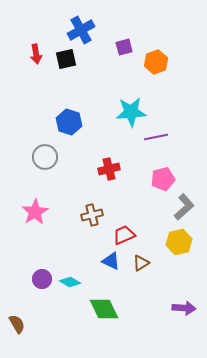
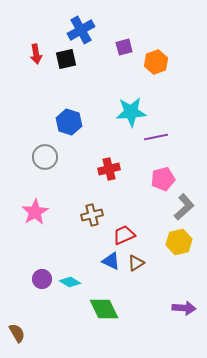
brown triangle: moved 5 px left
brown semicircle: moved 9 px down
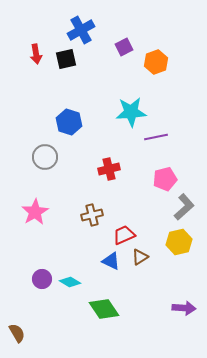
purple square: rotated 12 degrees counterclockwise
pink pentagon: moved 2 px right
brown triangle: moved 4 px right, 6 px up
green diamond: rotated 8 degrees counterclockwise
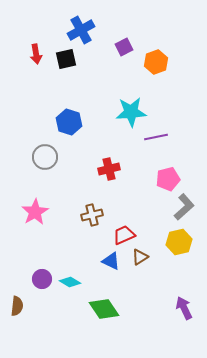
pink pentagon: moved 3 px right
purple arrow: rotated 120 degrees counterclockwise
brown semicircle: moved 27 px up; rotated 36 degrees clockwise
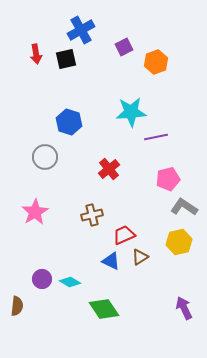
red cross: rotated 25 degrees counterclockwise
gray L-shape: rotated 104 degrees counterclockwise
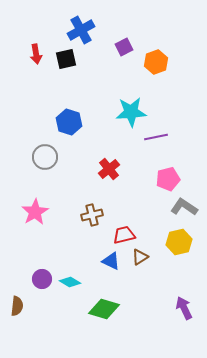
red trapezoid: rotated 10 degrees clockwise
green diamond: rotated 40 degrees counterclockwise
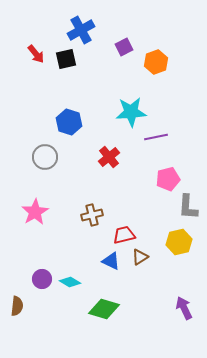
red arrow: rotated 30 degrees counterclockwise
red cross: moved 12 px up
gray L-shape: moved 4 px right; rotated 120 degrees counterclockwise
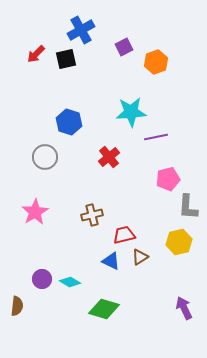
red arrow: rotated 84 degrees clockwise
